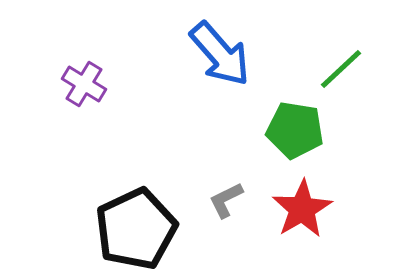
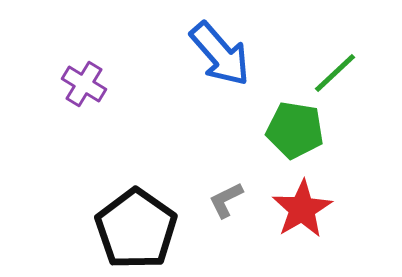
green line: moved 6 px left, 4 px down
black pentagon: rotated 12 degrees counterclockwise
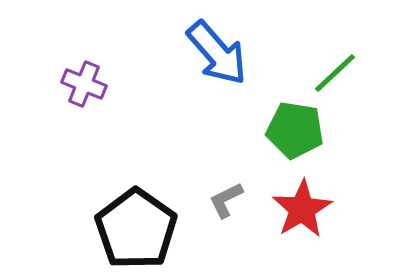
blue arrow: moved 3 px left, 1 px up
purple cross: rotated 9 degrees counterclockwise
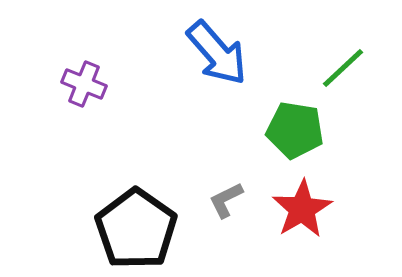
green line: moved 8 px right, 5 px up
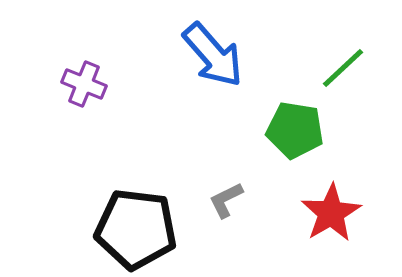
blue arrow: moved 4 px left, 2 px down
red star: moved 29 px right, 4 px down
black pentagon: rotated 28 degrees counterclockwise
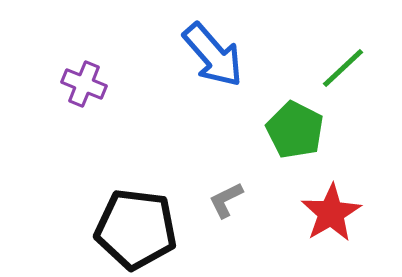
green pentagon: rotated 18 degrees clockwise
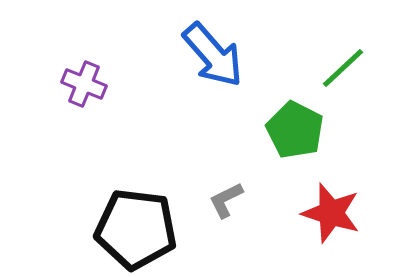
red star: rotated 24 degrees counterclockwise
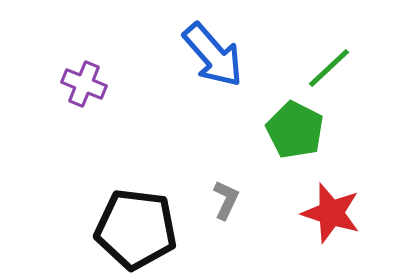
green line: moved 14 px left
gray L-shape: rotated 141 degrees clockwise
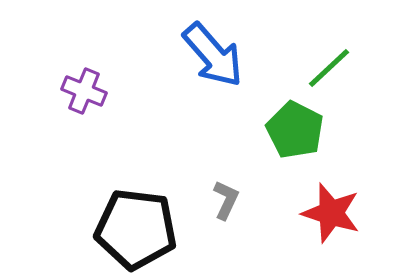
purple cross: moved 7 px down
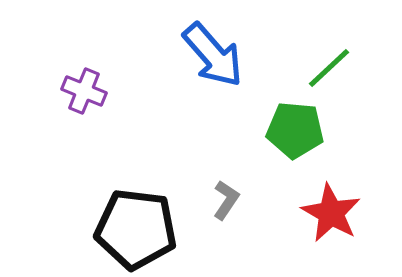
green pentagon: rotated 22 degrees counterclockwise
gray L-shape: rotated 9 degrees clockwise
red star: rotated 12 degrees clockwise
